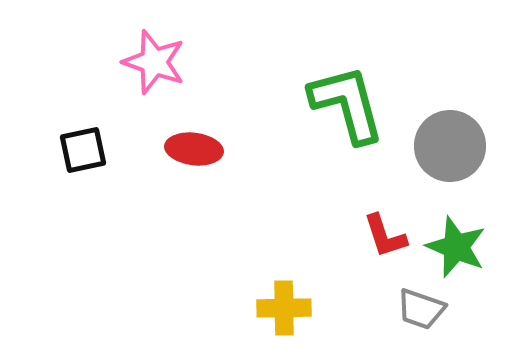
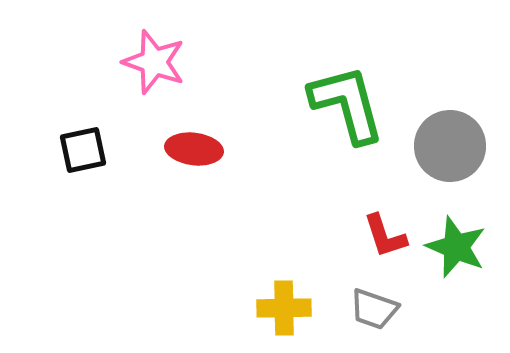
gray trapezoid: moved 47 px left
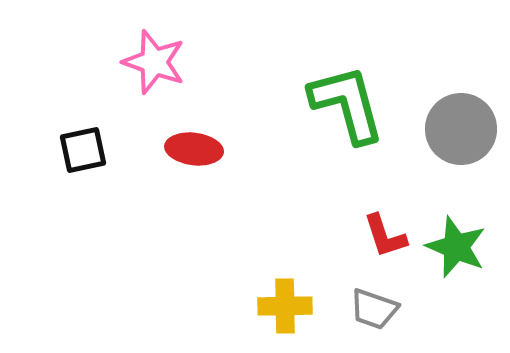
gray circle: moved 11 px right, 17 px up
yellow cross: moved 1 px right, 2 px up
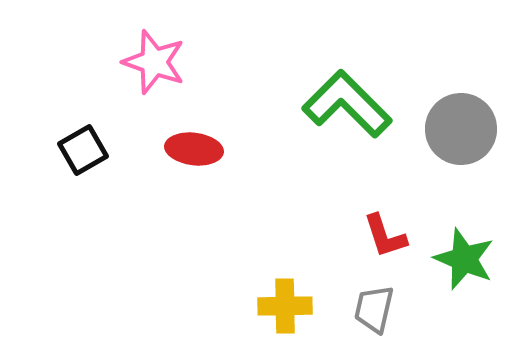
green L-shape: rotated 30 degrees counterclockwise
black square: rotated 18 degrees counterclockwise
green star: moved 8 px right, 12 px down
gray trapezoid: rotated 84 degrees clockwise
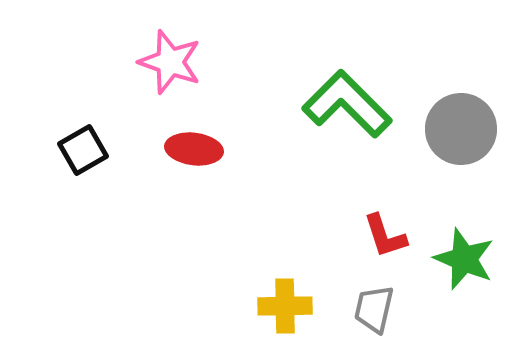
pink star: moved 16 px right
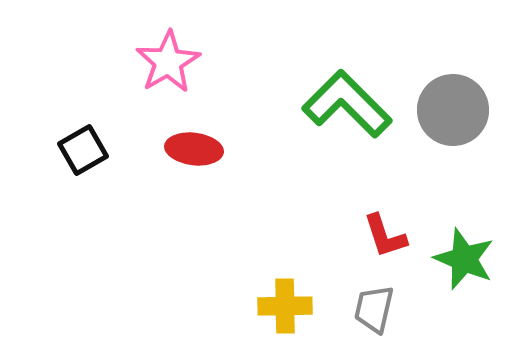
pink star: moved 2 px left; rotated 22 degrees clockwise
gray circle: moved 8 px left, 19 px up
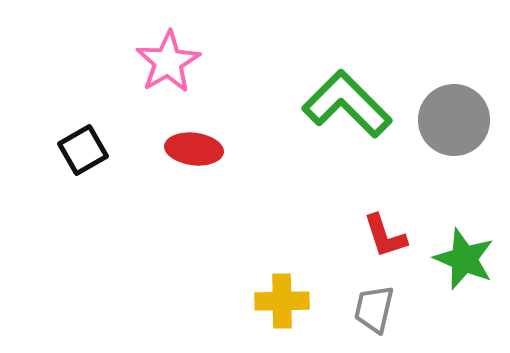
gray circle: moved 1 px right, 10 px down
yellow cross: moved 3 px left, 5 px up
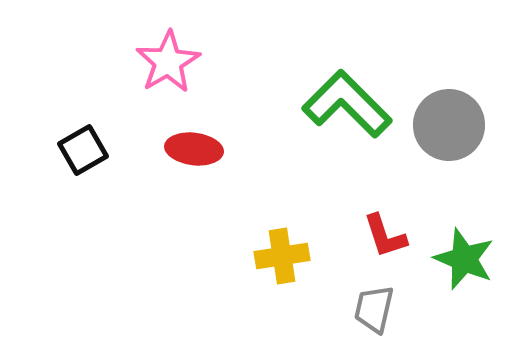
gray circle: moved 5 px left, 5 px down
yellow cross: moved 45 px up; rotated 8 degrees counterclockwise
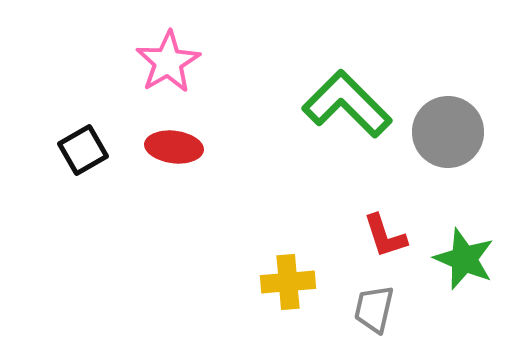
gray circle: moved 1 px left, 7 px down
red ellipse: moved 20 px left, 2 px up
yellow cross: moved 6 px right, 26 px down; rotated 4 degrees clockwise
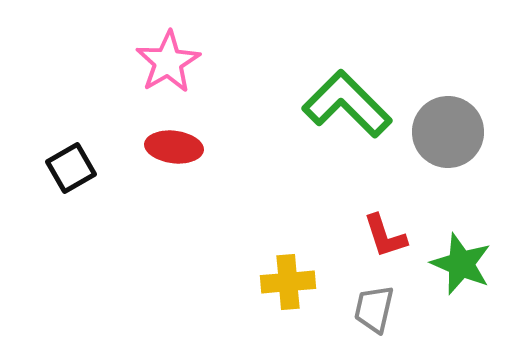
black square: moved 12 px left, 18 px down
green star: moved 3 px left, 5 px down
